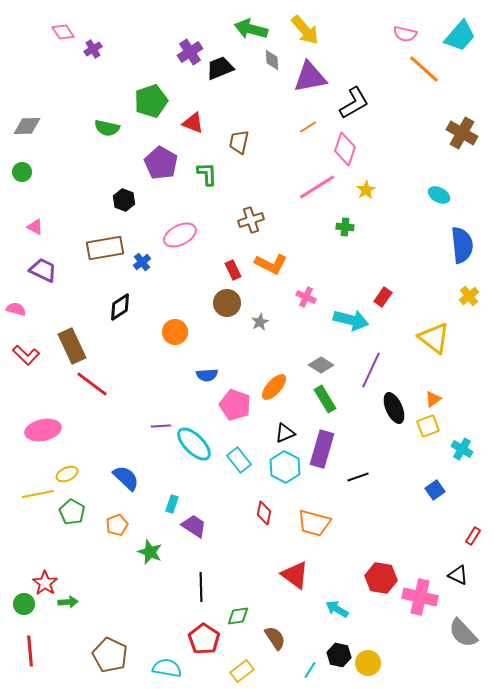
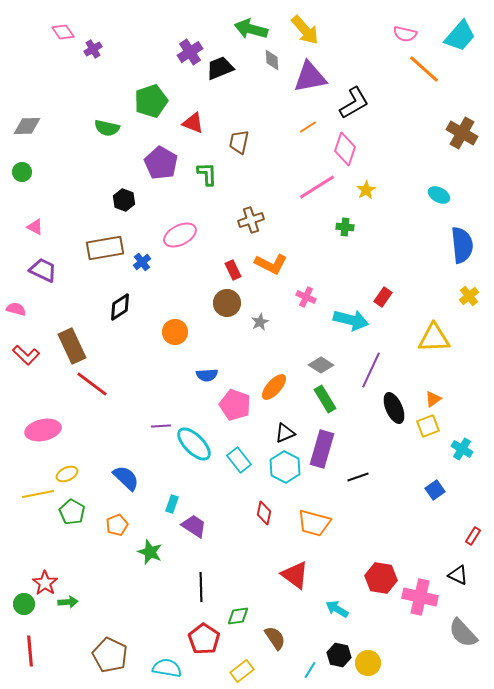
yellow triangle at (434, 338): rotated 40 degrees counterclockwise
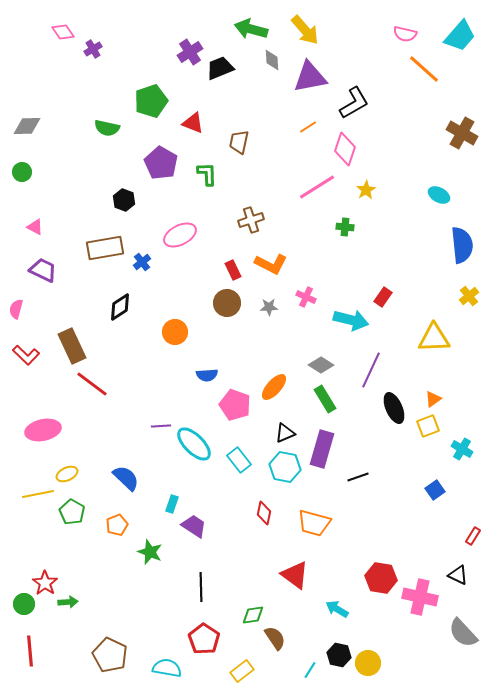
pink semicircle at (16, 309): rotated 90 degrees counterclockwise
gray star at (260, 322): moved 9 px right, 15 px up; rotated 24 degrees clockwise
cyan hexagon at (285, 467): rotated 16 degrees counterclockwise
green diamond at (238, 616): moved 15 px right, 1 px up
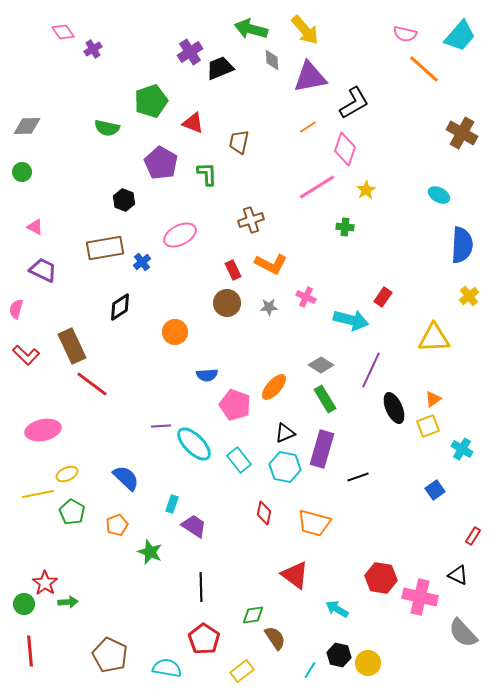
blue semicircle at (462, 245): rotated 9 degrees clockwise
